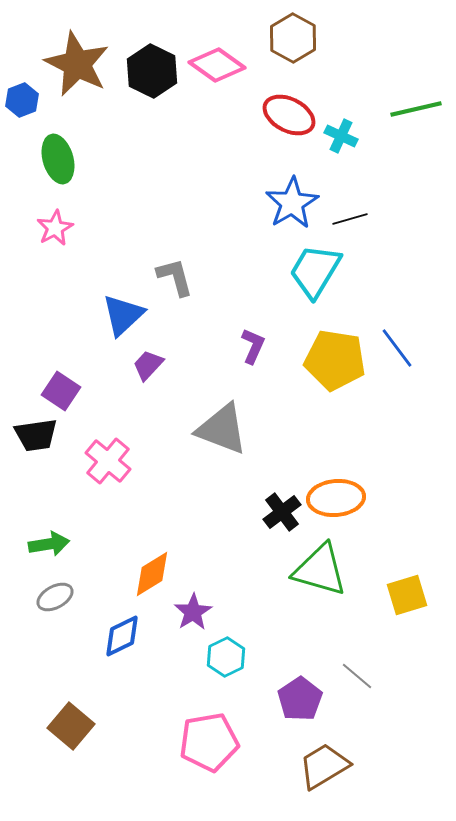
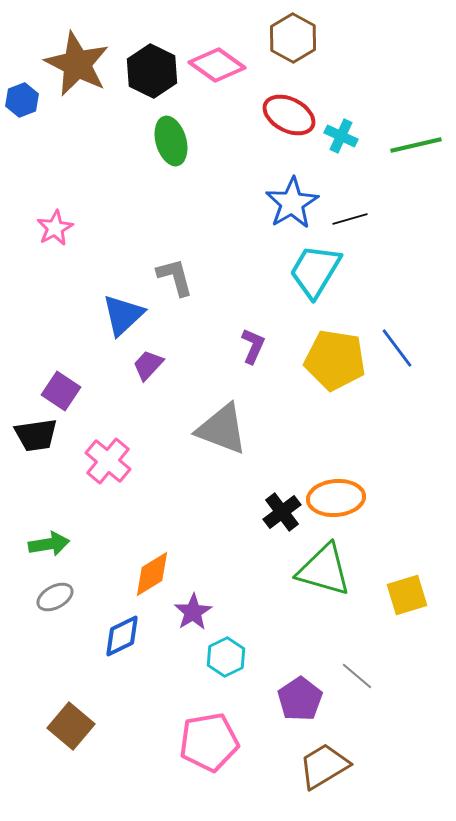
green line: moved 36 px down
green ellipse: moved 113 px right, 18 px up
green triangle: moved 4 px right
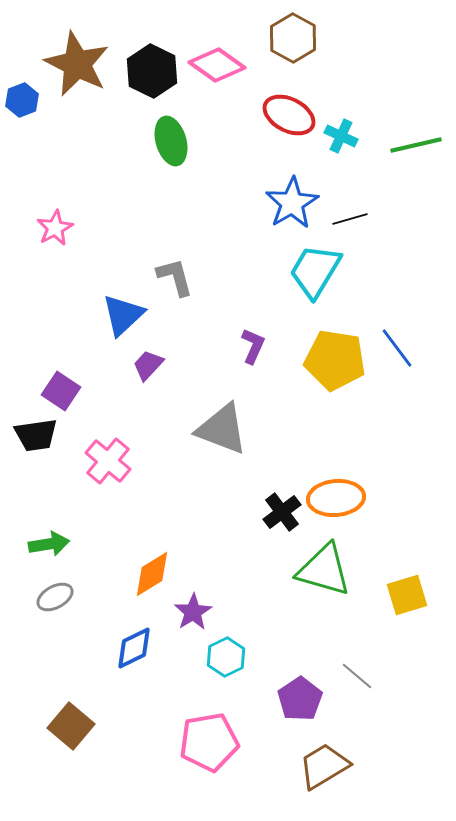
blue diamond: moved 12 px right, 12 px down
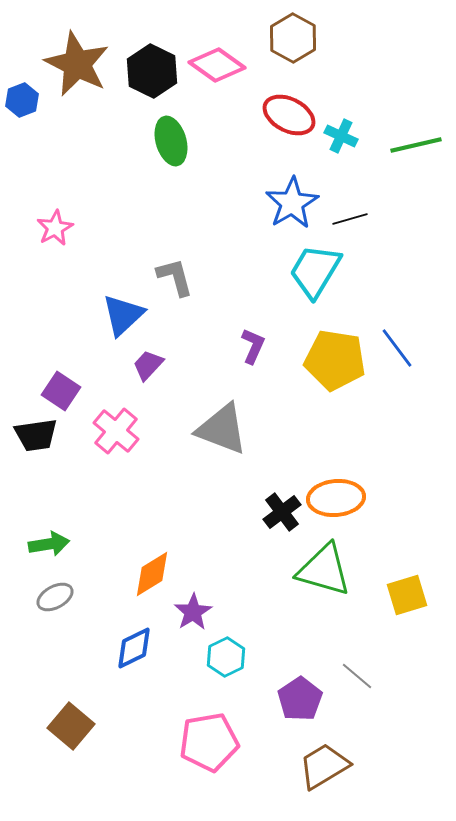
pink cross: moved 8 px right, 30 px up
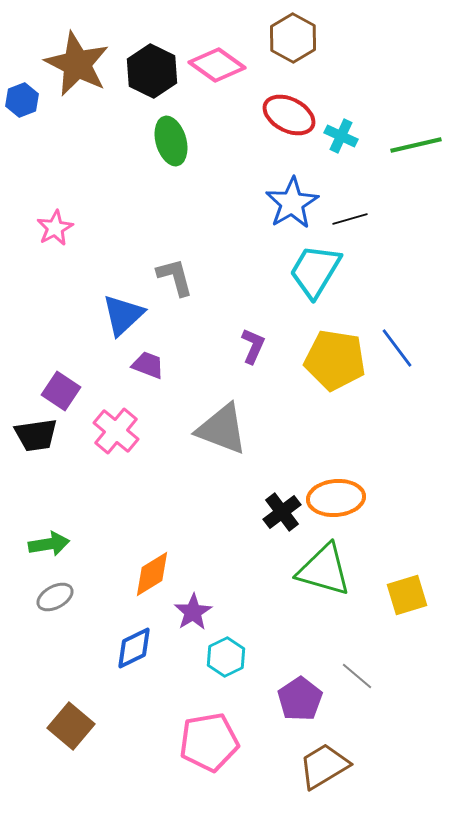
purple trapezoid: rotated 68 degrees clockwise
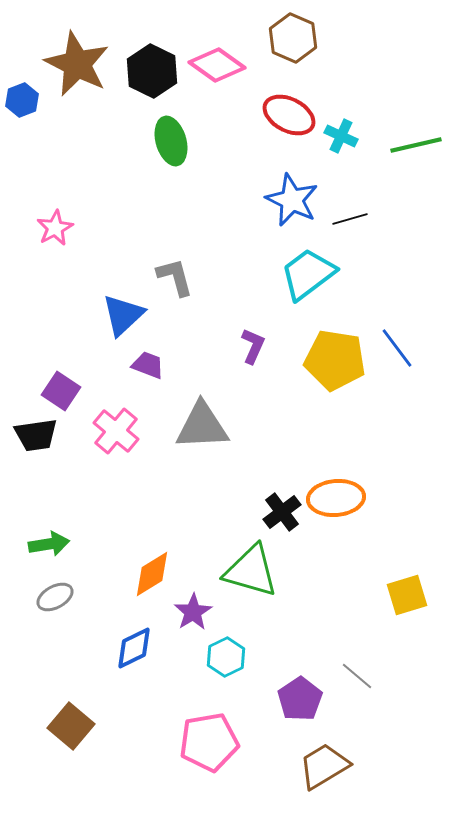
brown hexagon: rotated 6 degrees counterclockwise
blue star: moved 3 px up; rotated 16 degrees counterclockwise
cyan trapezoid: moved 7 px left, 3 px down; rotated 22 degrees clockwise
gray triangle: moved 20 px left, 3 px up; rotated 24 degrees counterclockwise
green triangle: moved 73 px left, 1 px down
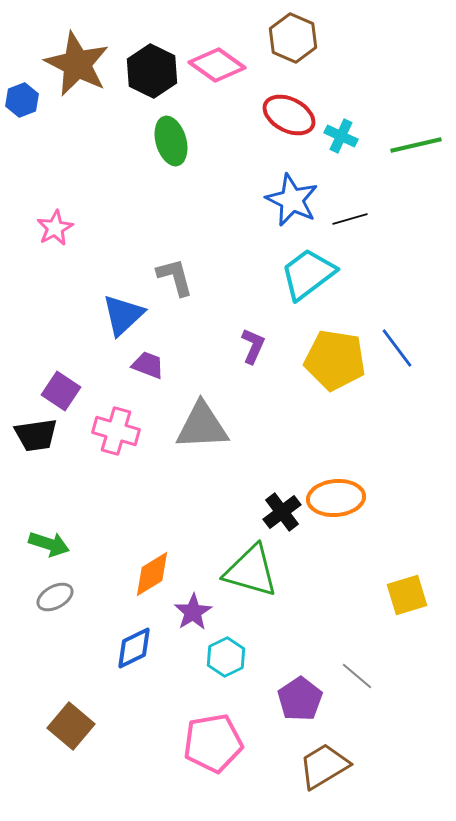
pink cross: rotated 24 degrees counterclockwise
green arrow: rotated 27 degrees clockwise
pink pentagon: moved 4 px right, 1 px down
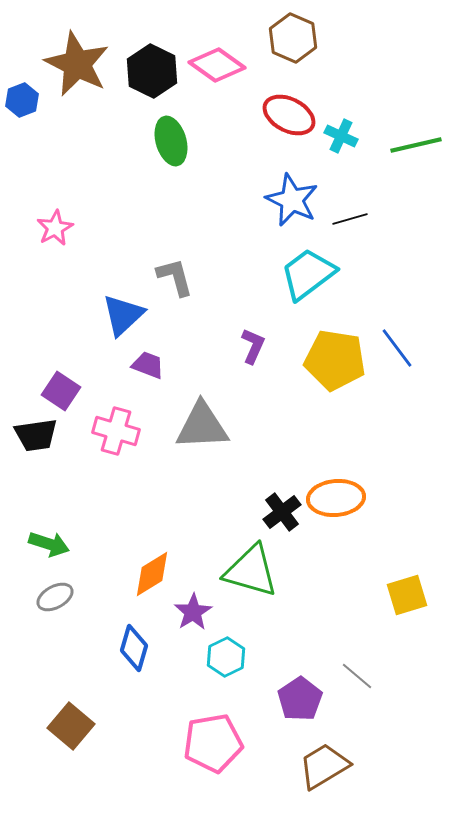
blue diamond: rotated 48 degrees counterclockwise
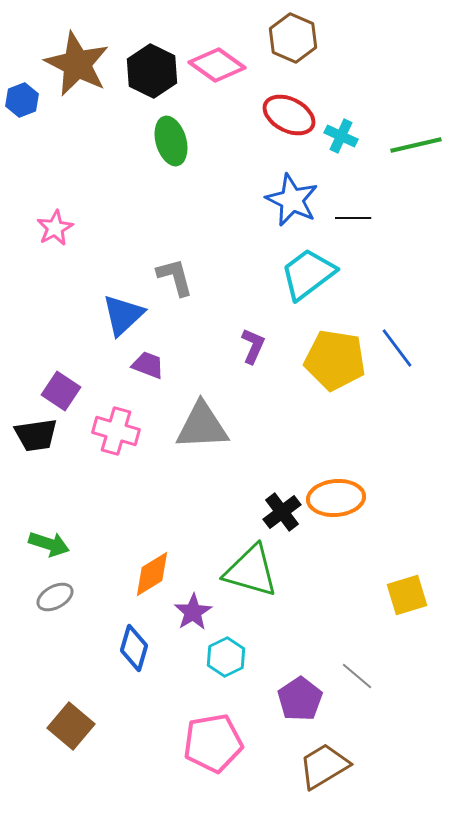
black line: moved 3 px right, 1 px up; rotated 16 degrees clockwise
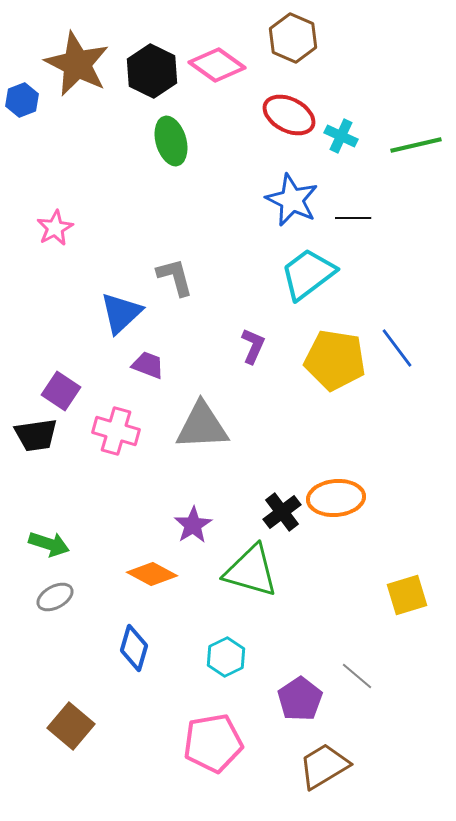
blue triangle: moved 2 px left, 2 px up
orange diamond: rotated 60 degrees clockwise
purple star: moved 87 px up
